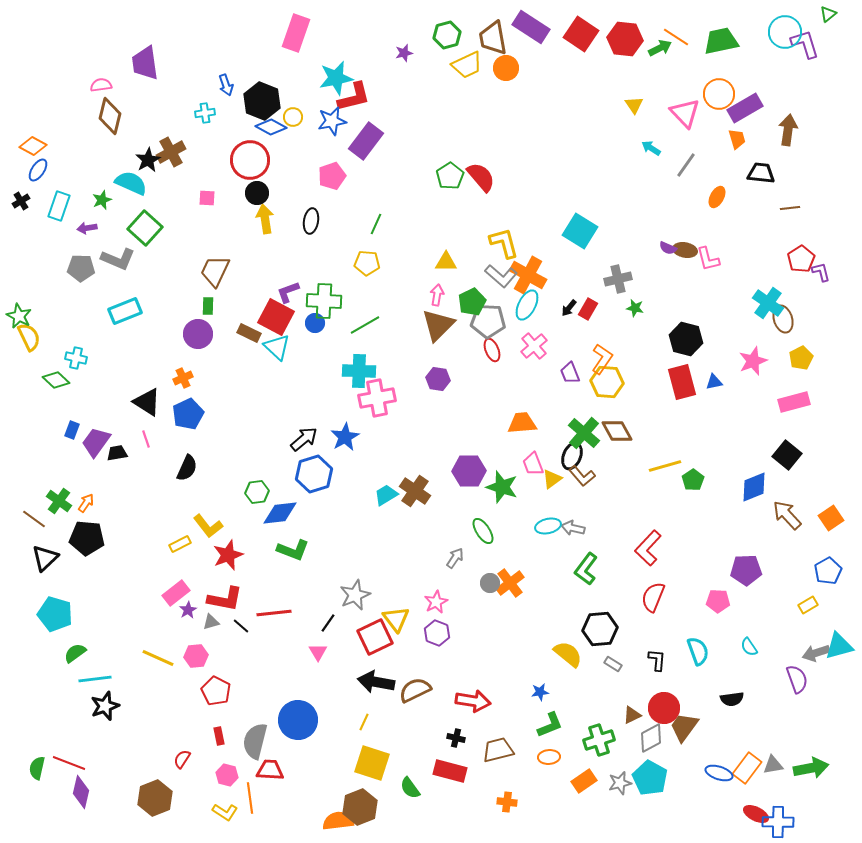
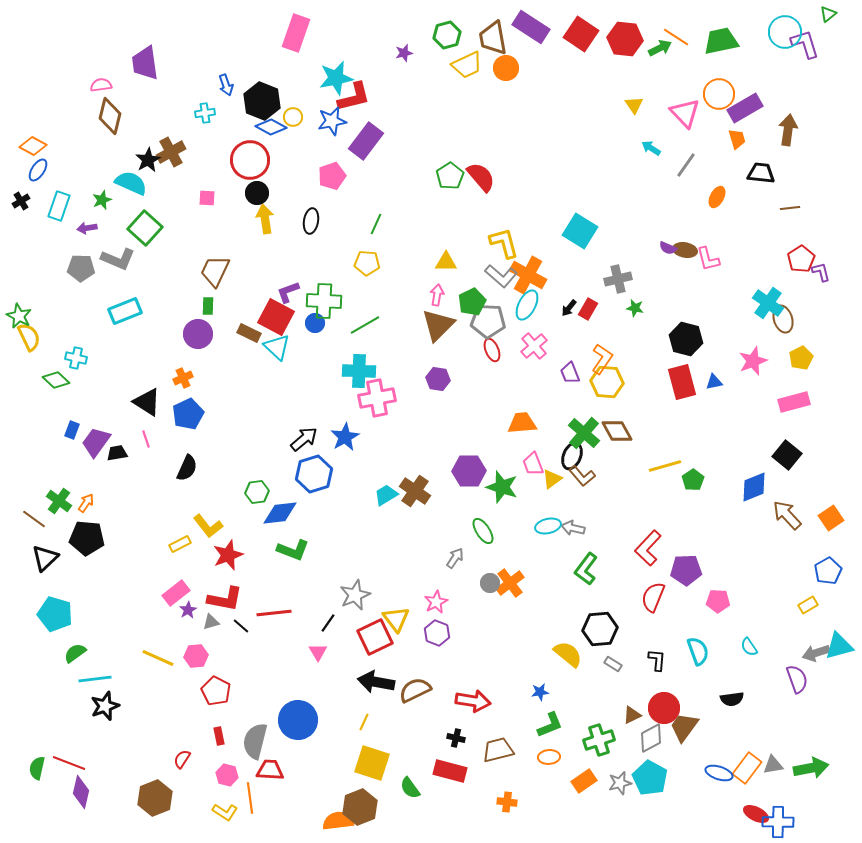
purple pentagon at (746, 570): moved 60 px left
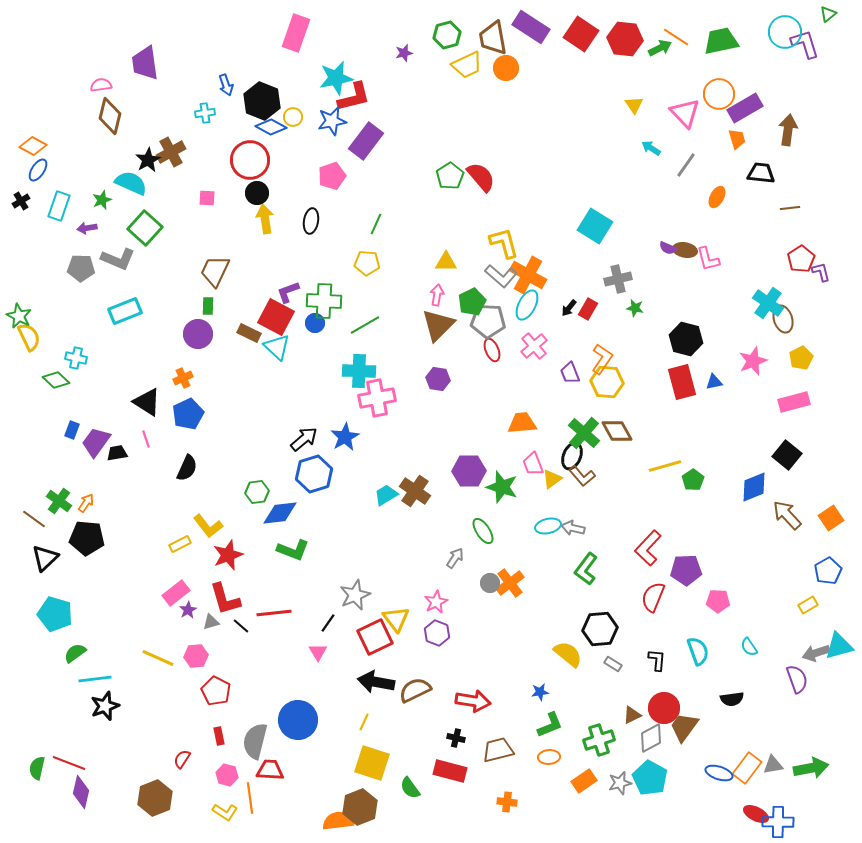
cyan square at (580, 231): moved 15 px right, 5 px up
red L-shape at (225, 599): rotated 63 degrees clockwise
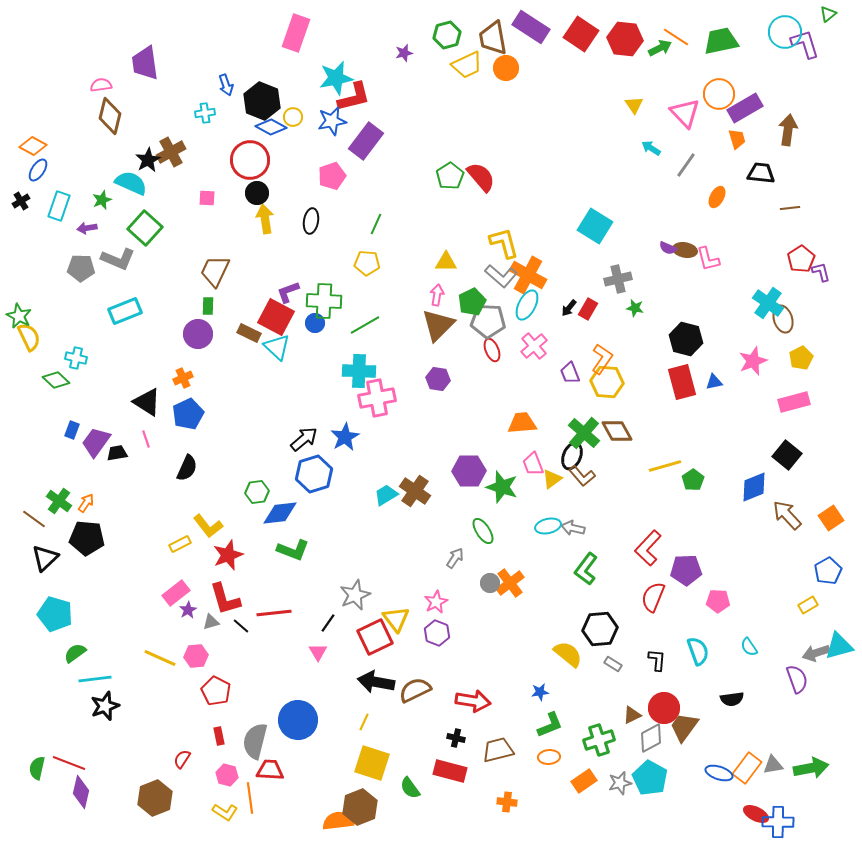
yellow line at (158, 658): moved 2 px right
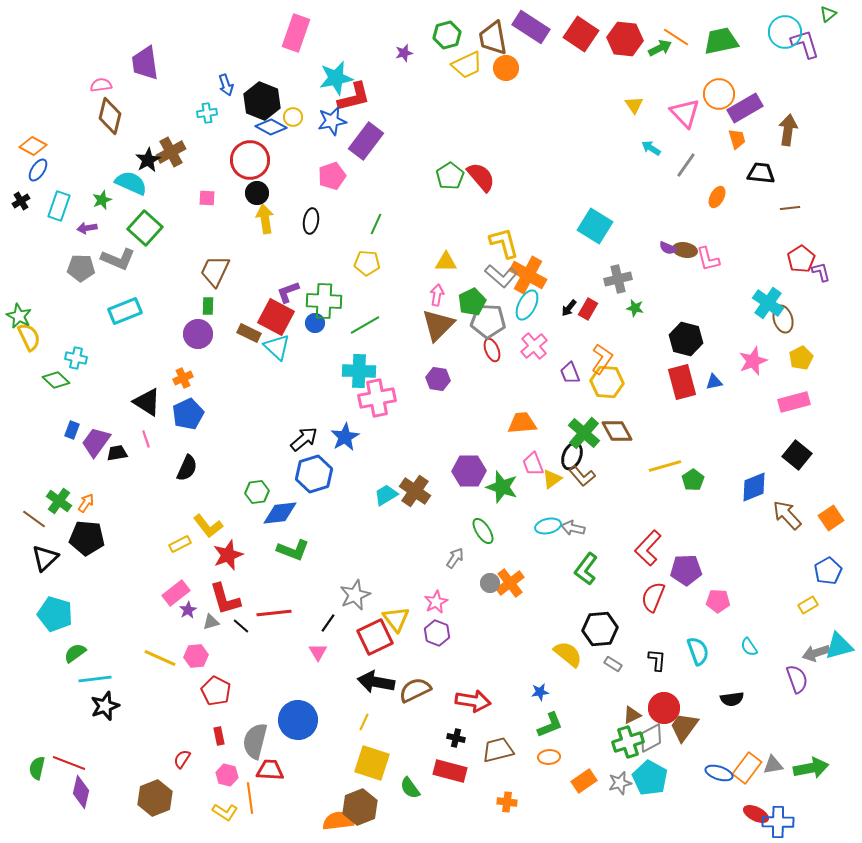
cyan cross at (205, 113): moved 2 px right
black square at (787, 455): moved 10 px right
green cross at (599, 740): moved 29 px right, 2 px down
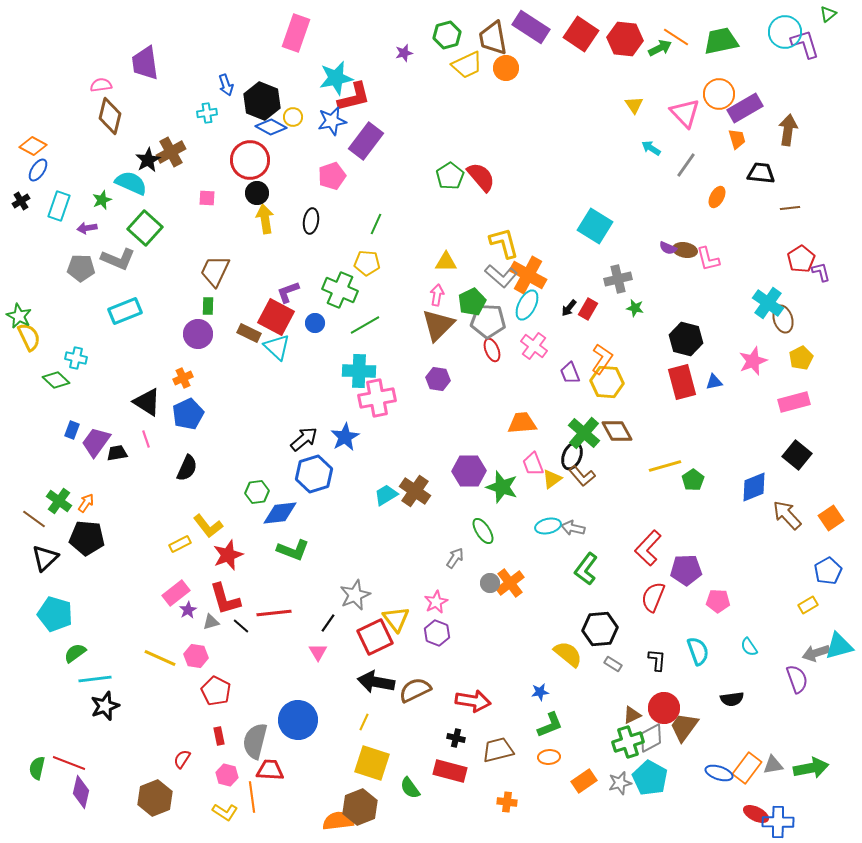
green cross at (324, 301): moved 16 px right, 11 px up; rotated 20 degrees clockwise
pink cross at (534, 346): rotated 12 degrees counterclockwise
pink hexagon at (196, 656): rotated 15 degrees clockwise
orange line at (250, 798): moved 2 px right, 1 px up
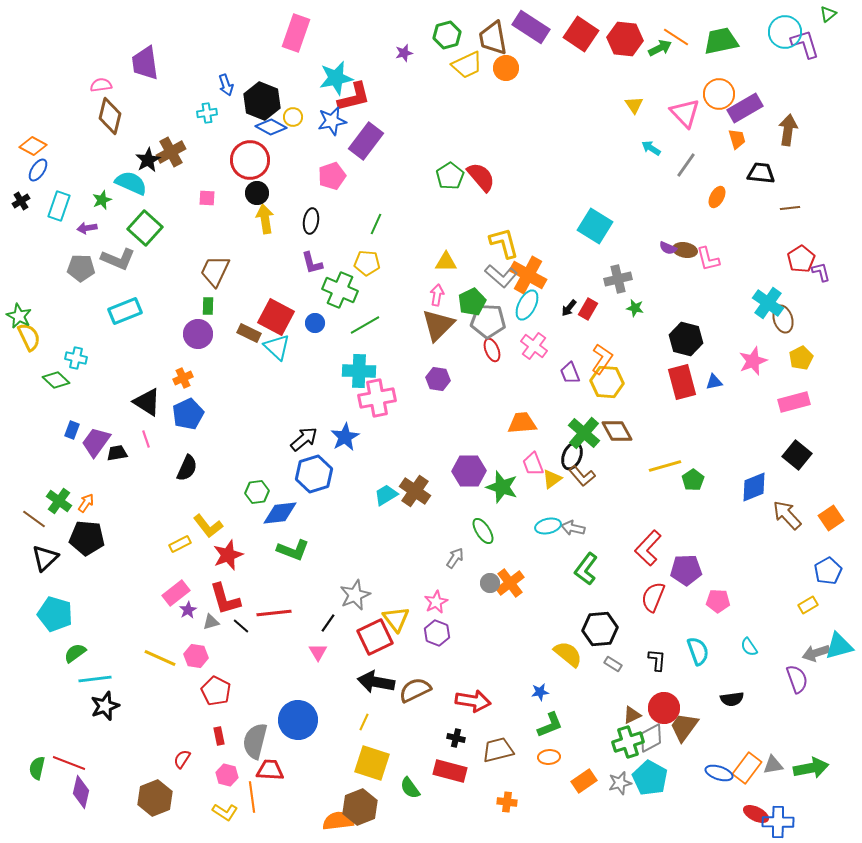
purple L-shape at (288, 292): moved 24 px right, 29 px up; rotated 85 degrees counterclockwise
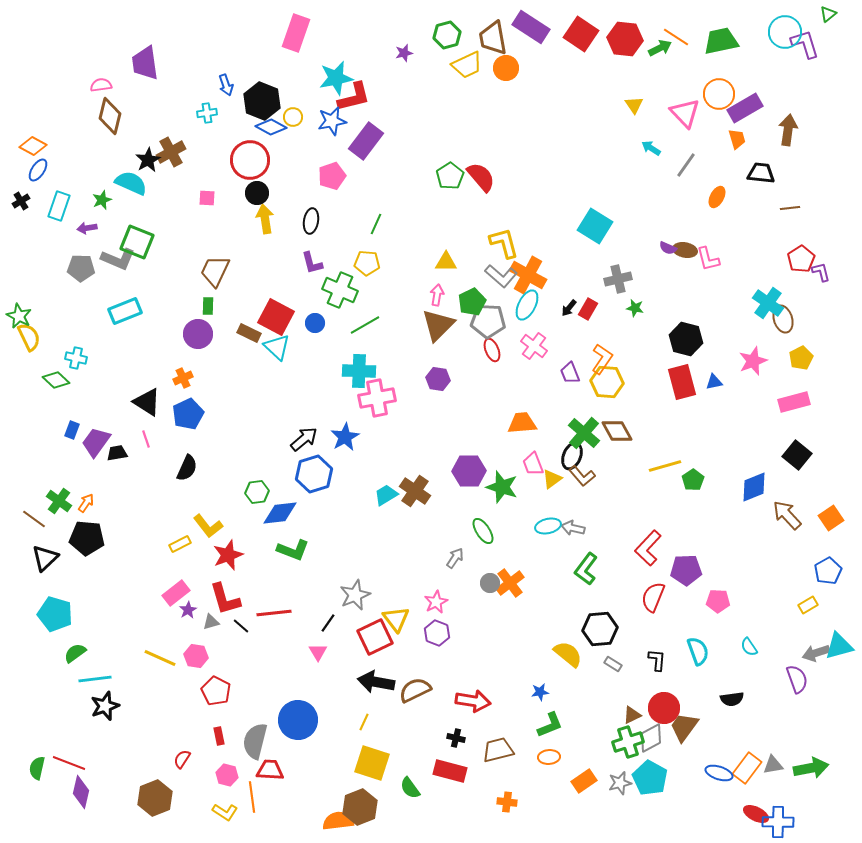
green square at (145, 228): moved 8 px left, 14 px down; rotated 20 degrees counterclockwise
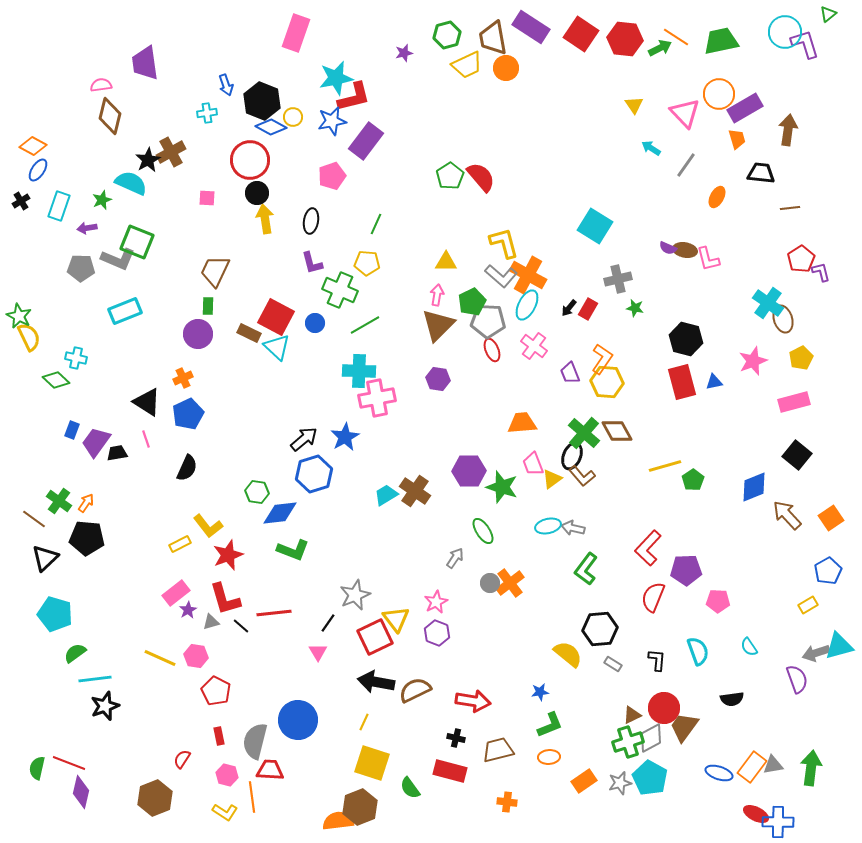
green hexagon at (257, 492): rotated 15 degrees clockwise
orange rectangle at (747, 768): moved 5 px right, 1 px up
green arrow at (811, 768): rotated 72 degrees counterclockwise
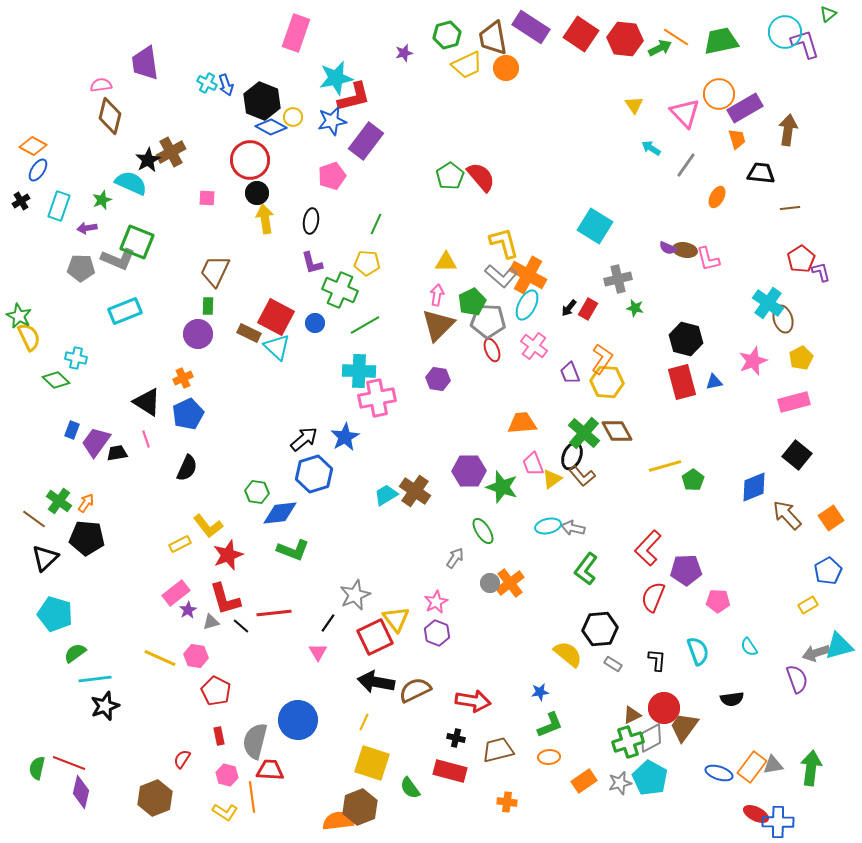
cyan cross at (207, 113): moved 30 px up; rotated 36 degrees clockwise
